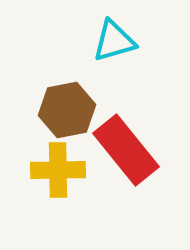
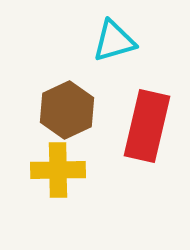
brown hexagon: rotated 14 degrees counterclockwise
red rectangle: moved 21 px right, 24 px up; rotated 52 degrees clockwise
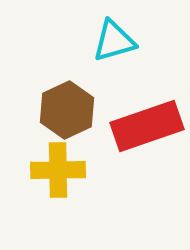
red rectangle: rotated 58 degrees clockwise
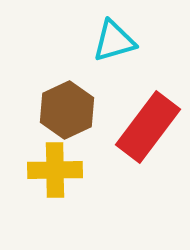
red rectangle: moved 1 px right, 1 px down; rotated 34 degrees counterclockwise
yellow cross: moved 3 px left
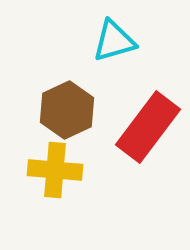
yellow cross: rotated 6 degrees clockwise
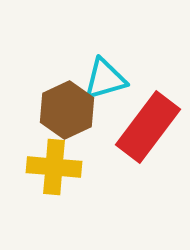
cyan triangle: moved 9 px left, 38 px down
yellow cross: moved 1 px left, 3 px up
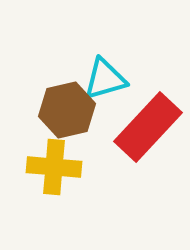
brown hexagon: rotated 12 degrees clockwise
red rectangle: rotated 6 degrees clockwise
